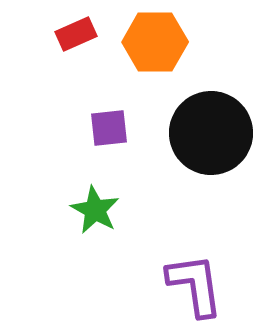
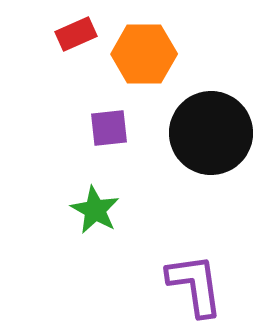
orange hexagon: moved 11 px left, 12 px down
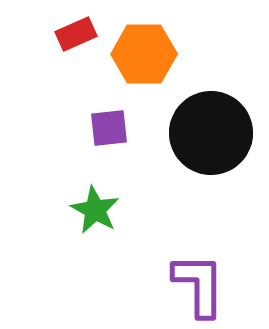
purple L-shape: moved 4 px right; rotated 8 degrees clockwise
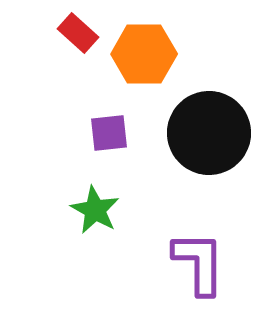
red rectangle: moved 2 px right, 1 px up; rotated 66 degrees clockwise
purple square: moved 5 px down
black circle: moved 2 px left
purple L-shape: moved 22 px up
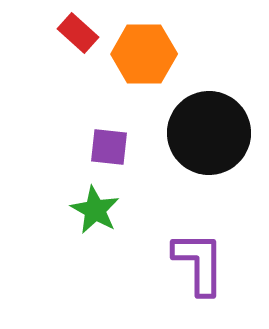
purple square: moved 14 px down; rotated 12 degrees clockwise
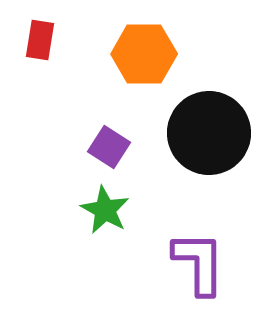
red rectangle: moved 38 px left, 7 px down; rotated 57 degrees clockwise
purple square: rotated 27 degrees clockwise
green star: moved 10 px right
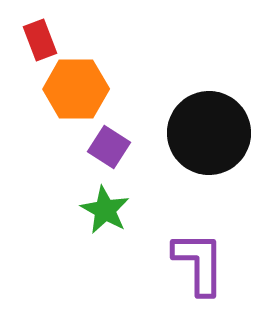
red rectangle: rotated 30 degrees counterclockwise
orange hexagon: moved 68 px left, 35 px down
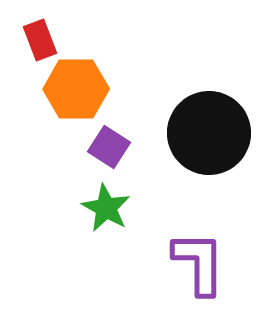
green star: moved 1 px right, 2 px up
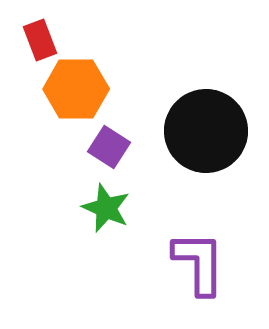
black circle: moved 3 px left, 2 px up
green star: rotated 6 degrees counterclockwise
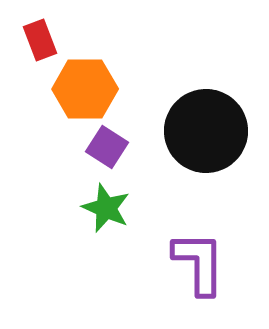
orange hexagon: moved 9 px right
purple square: moved 2 px left
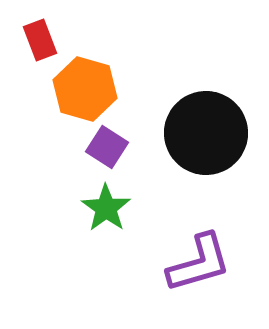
orange hexagon: rotated 16 degrees clockwise
black circle: moved 2 px down
green star: rotated 12 degrees clockwise
purple L-shape: rotated 74 degrees clockwise
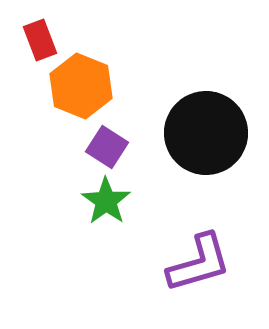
orange hexagon: moved 4 px left, 3 px up; rotated 6 degrees clockwise
green star: moved 7 px up
